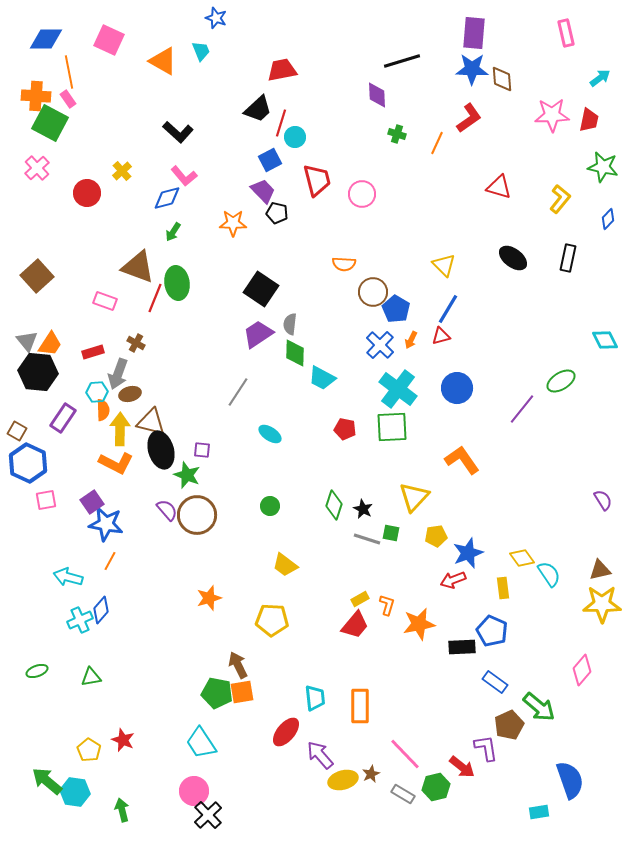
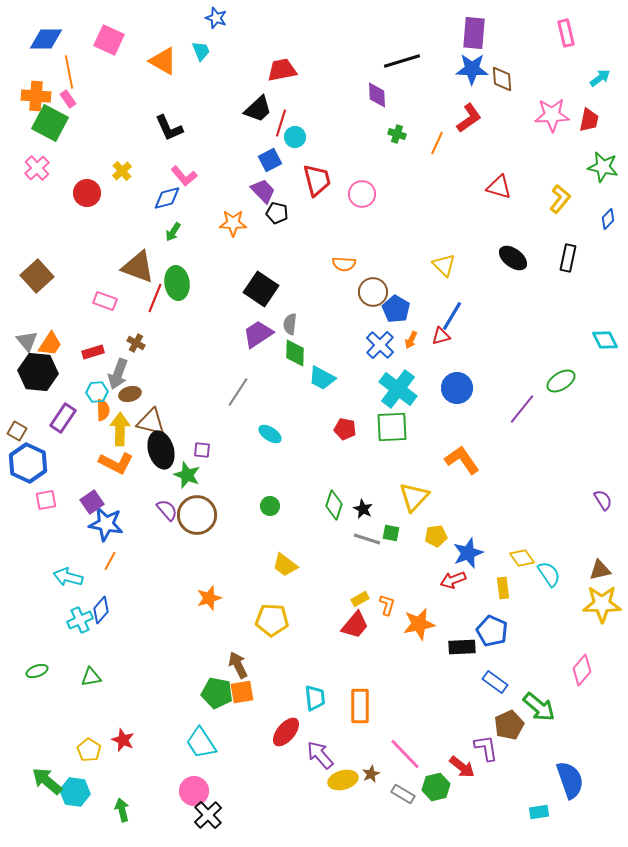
black L-shape at (178, 132): moved 9 px left, 4 px up; rotated 24 degrees clockwise
blue line at (448, 309): moved 4 px right, 7 px down
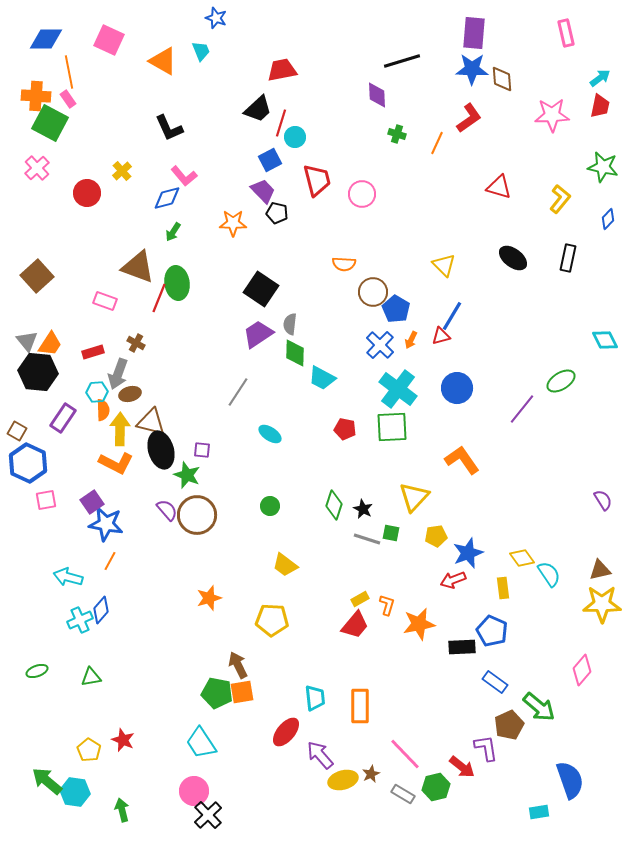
red trapezoid at (589, 120): moved 11 px right, 14 px up
red line at (155, 298): moved 4 px right
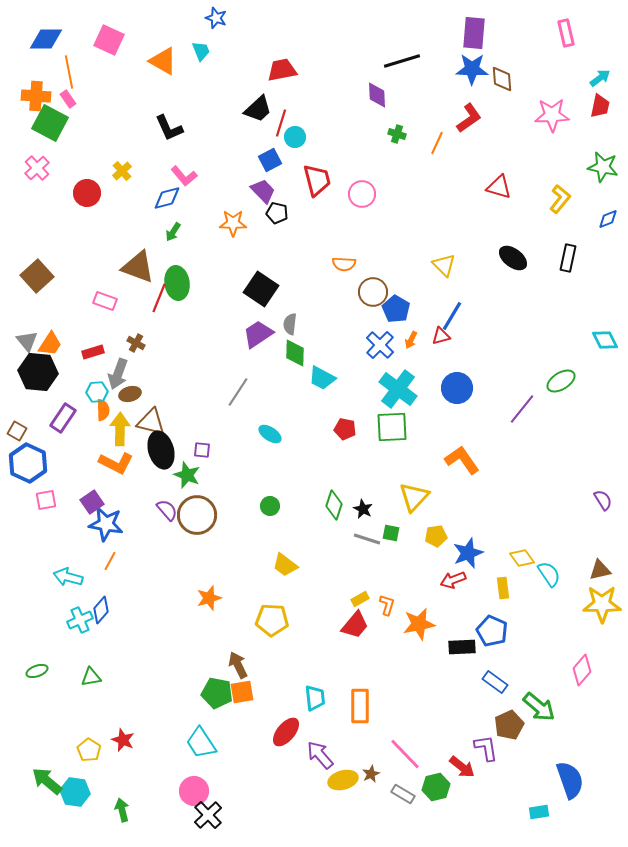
blue diamond at (608, 219): rotated 25 degrees clockwise
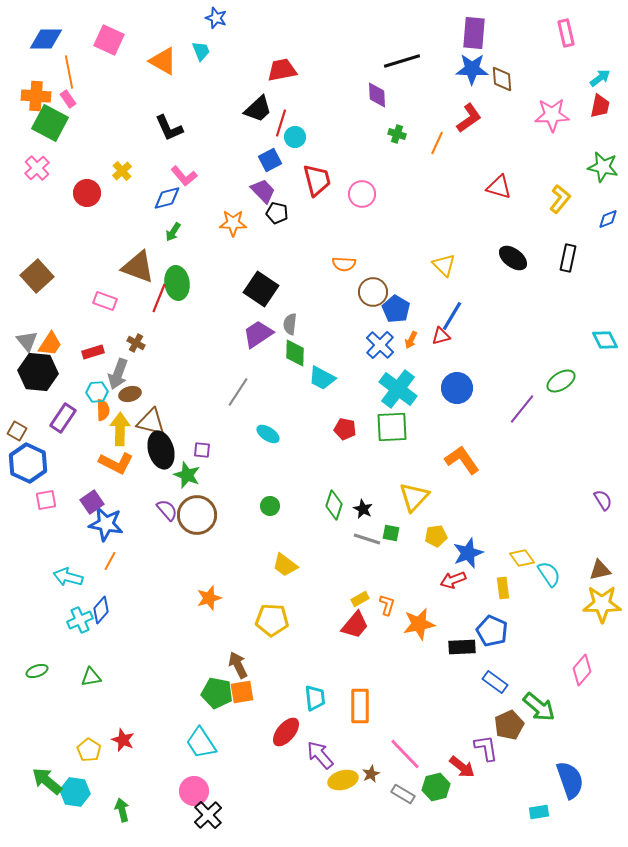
cyan ellipse at (270, 434): moved 2 px left
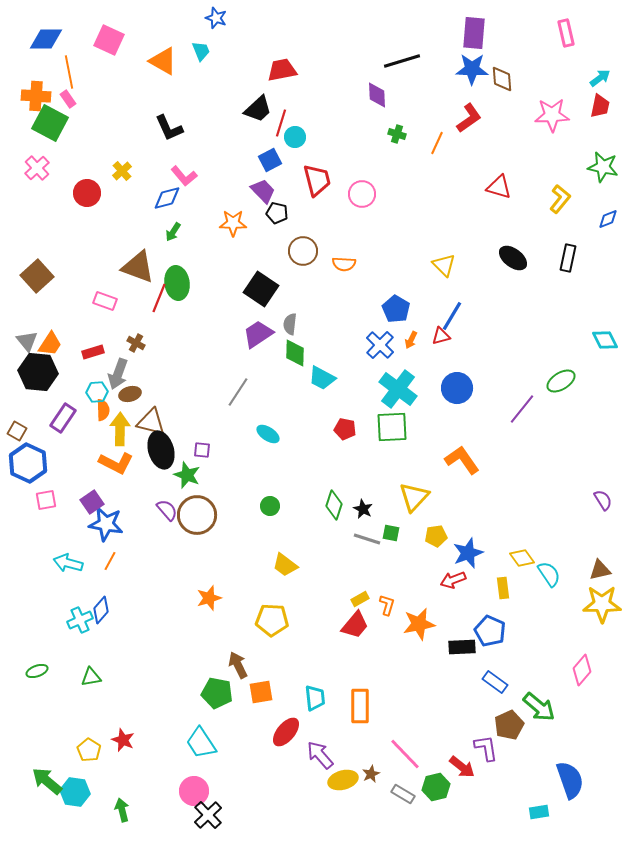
brown circle at (373, 292): moved 70 px left, 41 px up
cyan arrow at (68, 577): moved 14 px up
blue pentagon at (492, 631): moved 2 px left
orange square at (242, 692): moved 19 px right
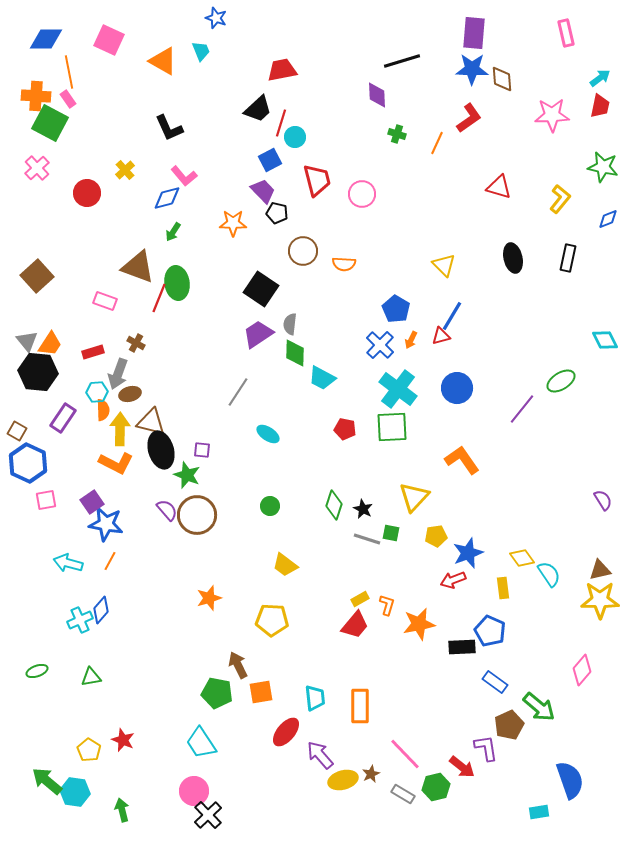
yellow cross at (122, 171): moved 3 px right, 1 px up
black ellipse at (513, 258): rotated 40 degrees clockwise
yellow star at (602, 604): moved 2 px left, 4 px up
